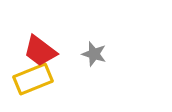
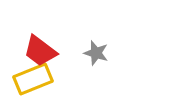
gray star: moved 2 px right, 1 px up
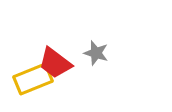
red trapezoid: moved 15 px right, 12 px down
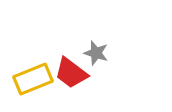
red trapezoid: moved 16 px right, 10 px down
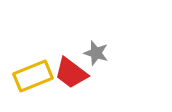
yellow rectangle: moved 3 px up
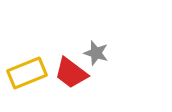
yellow rectangle: moved 6 px left, 3 px up
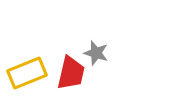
red trapezoid: rotated 114 degrees counterclockwise
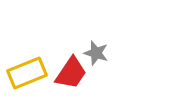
red trapezoid: rotated 21 degrees clockwise
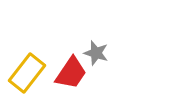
yellow rectangle: rotated 30 degrees counterclockwise
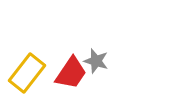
gray star: moved 8 px down
